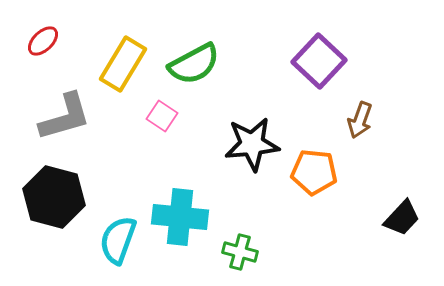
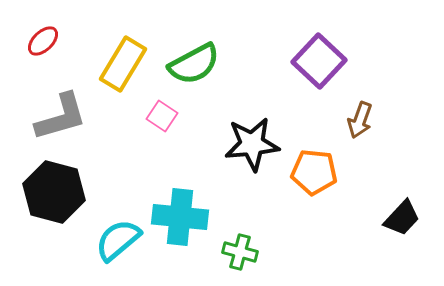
gray L-shape: moved 4 px left
black hexagon: moved 5 px up
cyan semicircle: rotated 30 degrees clockwise
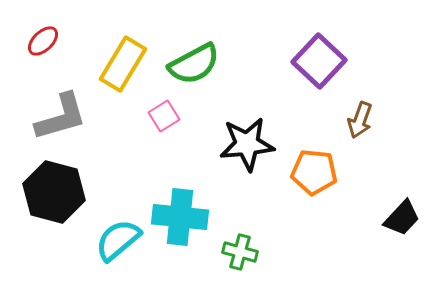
pink square: moved 2 px right; rotated 24 degrees clockwise
black star: moved 5 px left
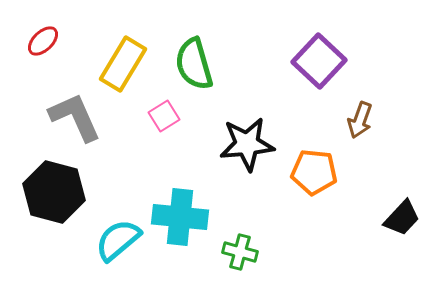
green semicircle: rotated 102 degrees clockwise
gray L-shape: moved 14 px right; rotated 98 degrees counterclockwise
